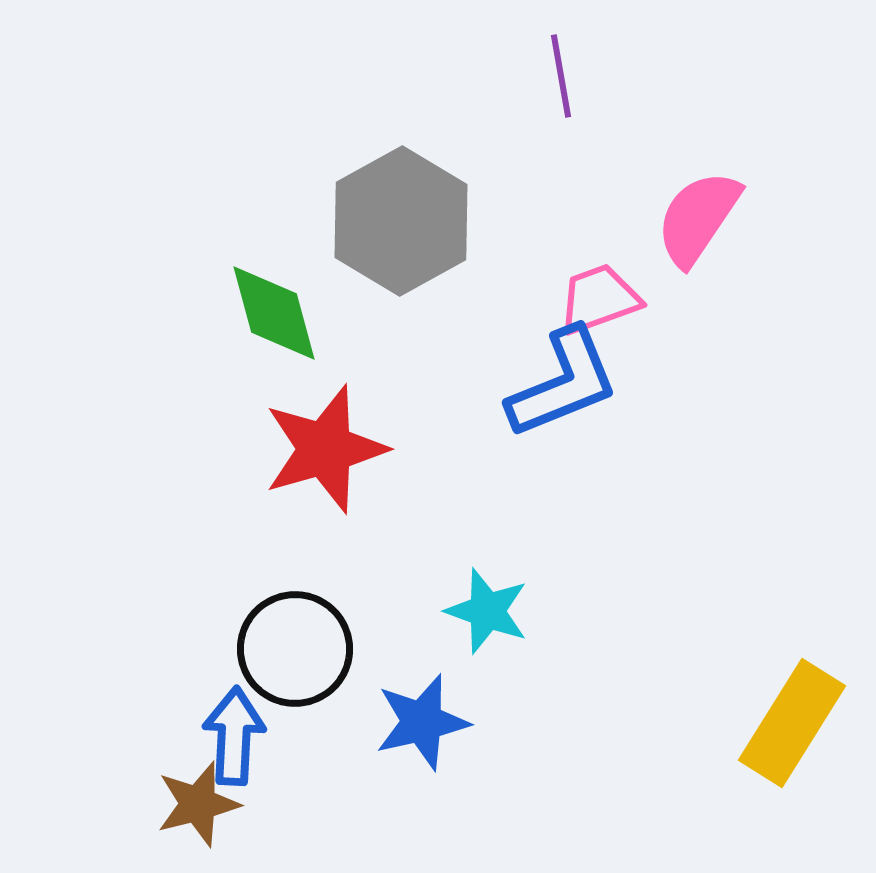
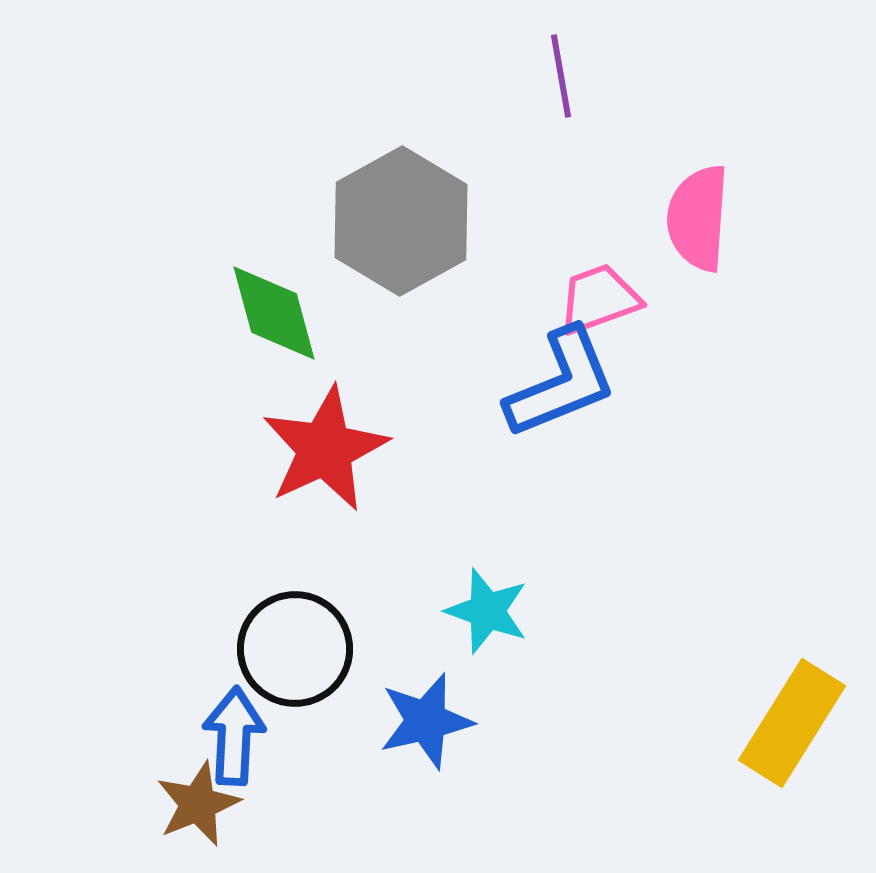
pink semicircle: rotated 30 degrees counterclockwise
blue L-shape: moved 2 px left
red star: rotated 9 degrees counterclockwise
blue star: moved 4 px right, 1 px up
brown star: rotated 8 degrees counterclockwise
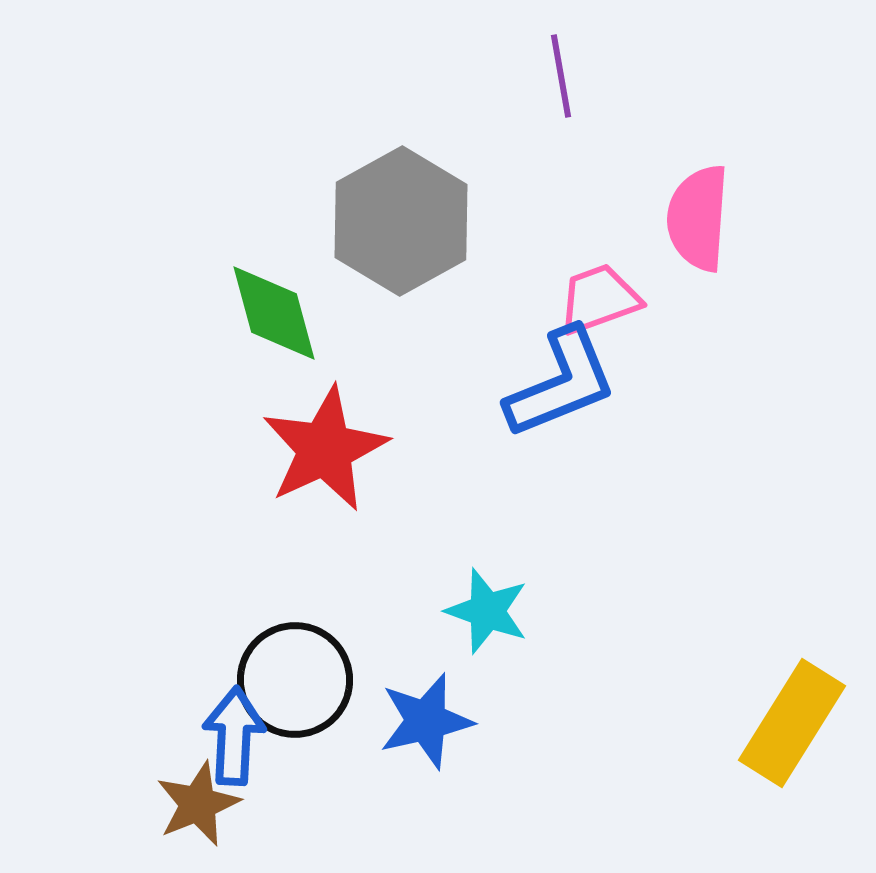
black circle: moved 31 px down
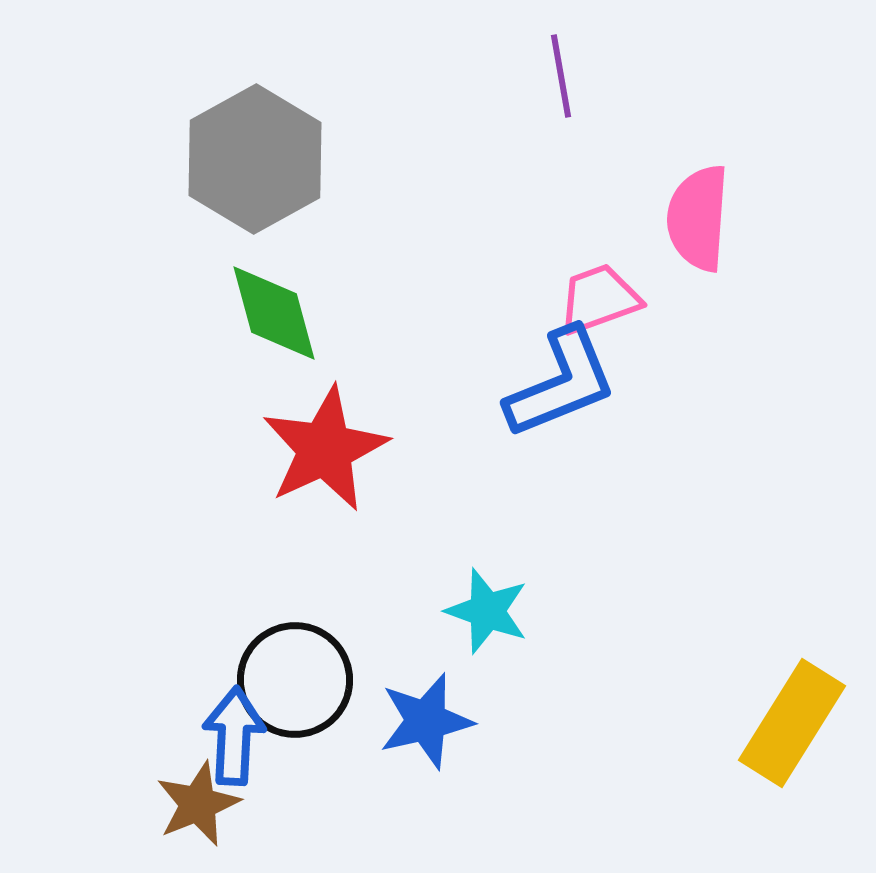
gray hexagon: moved 146 px left, 62 px up
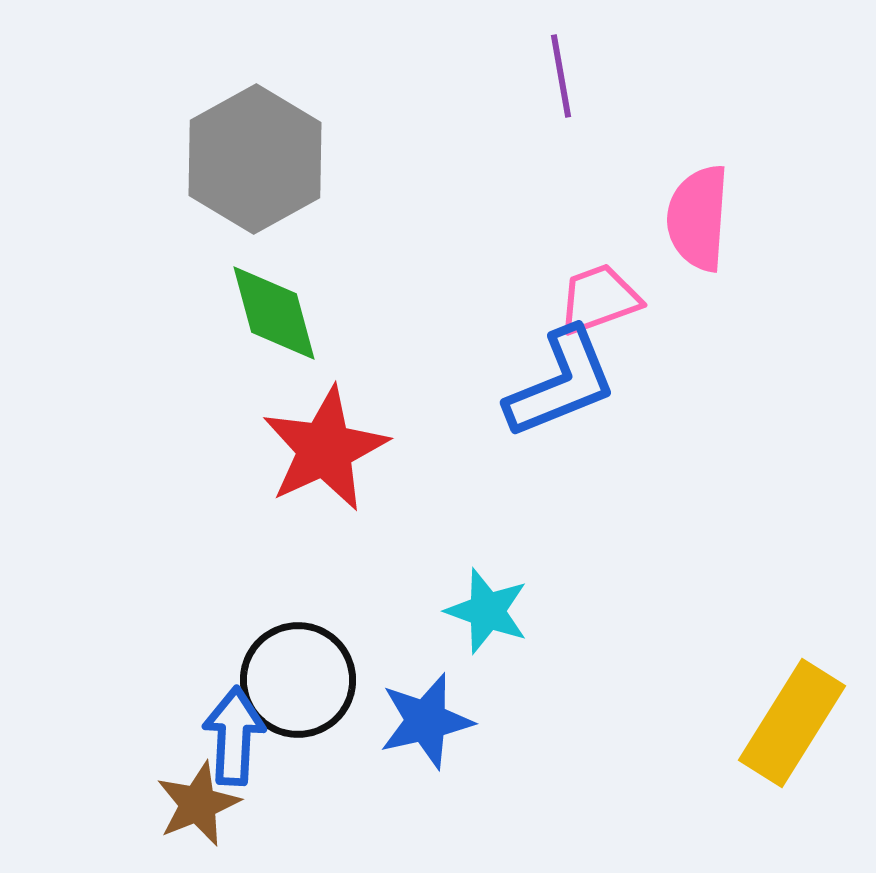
black circle: moved 3 px right
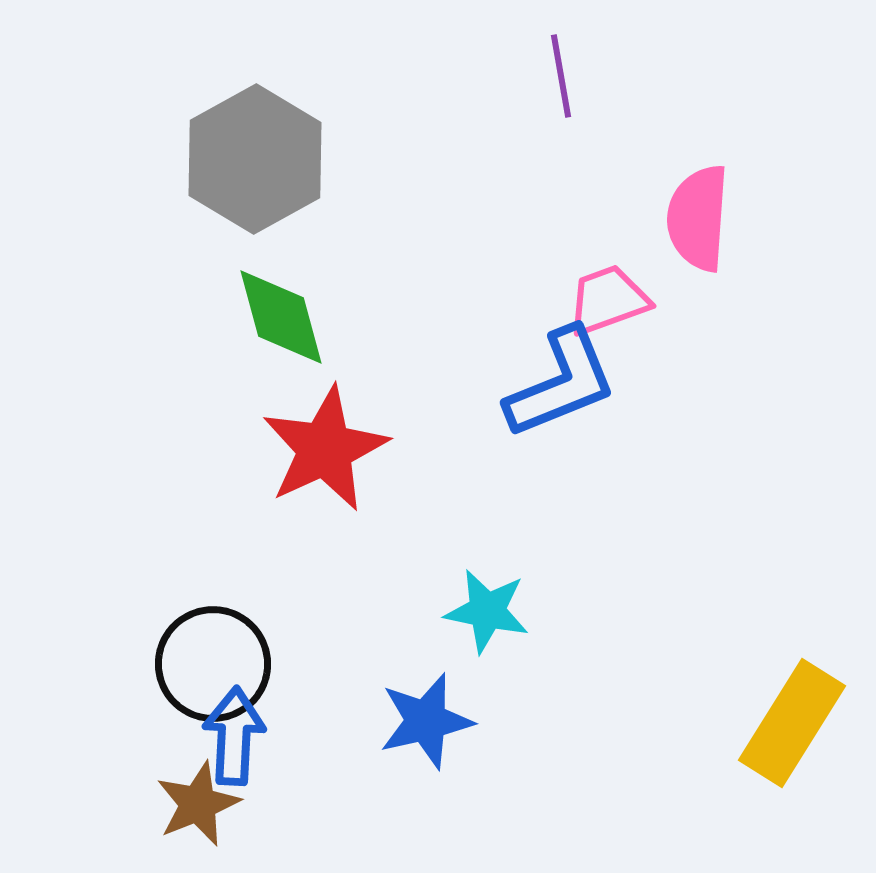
pink trapezoid: moved 9 px right, 1 px down
green diamond: moved 7 px right, 4 px down
cyan star: rotated 8 degrees counterclockwise
black circle: moved 85 px left, 16 px up
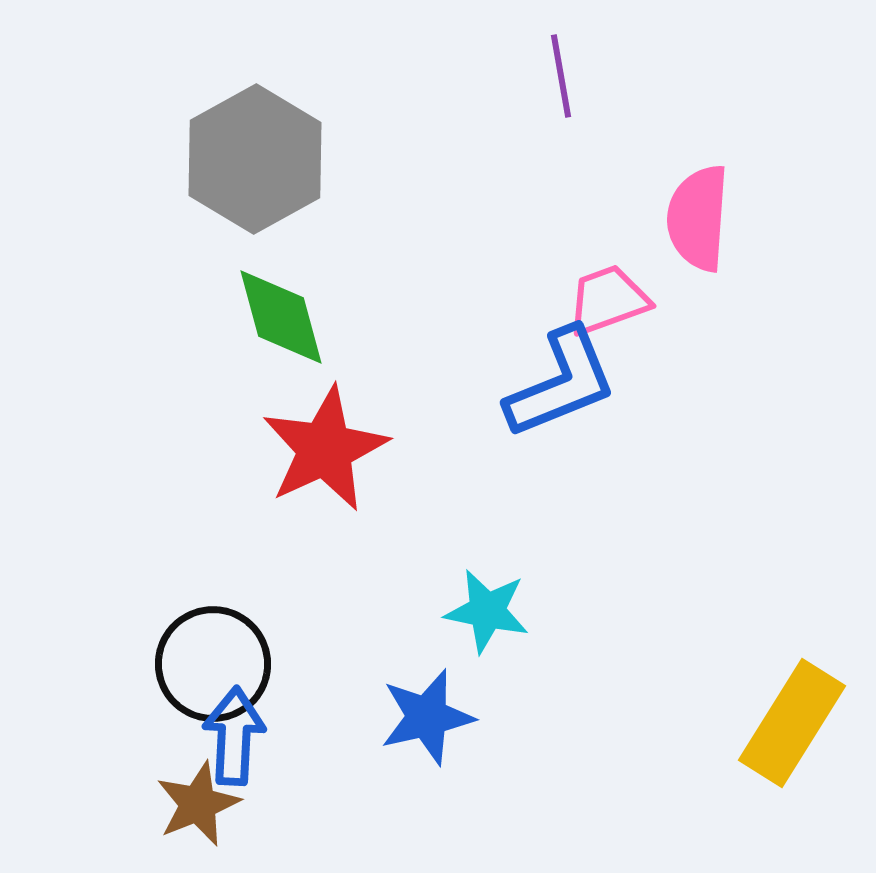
blue star: moved 1 px right, 4 px up
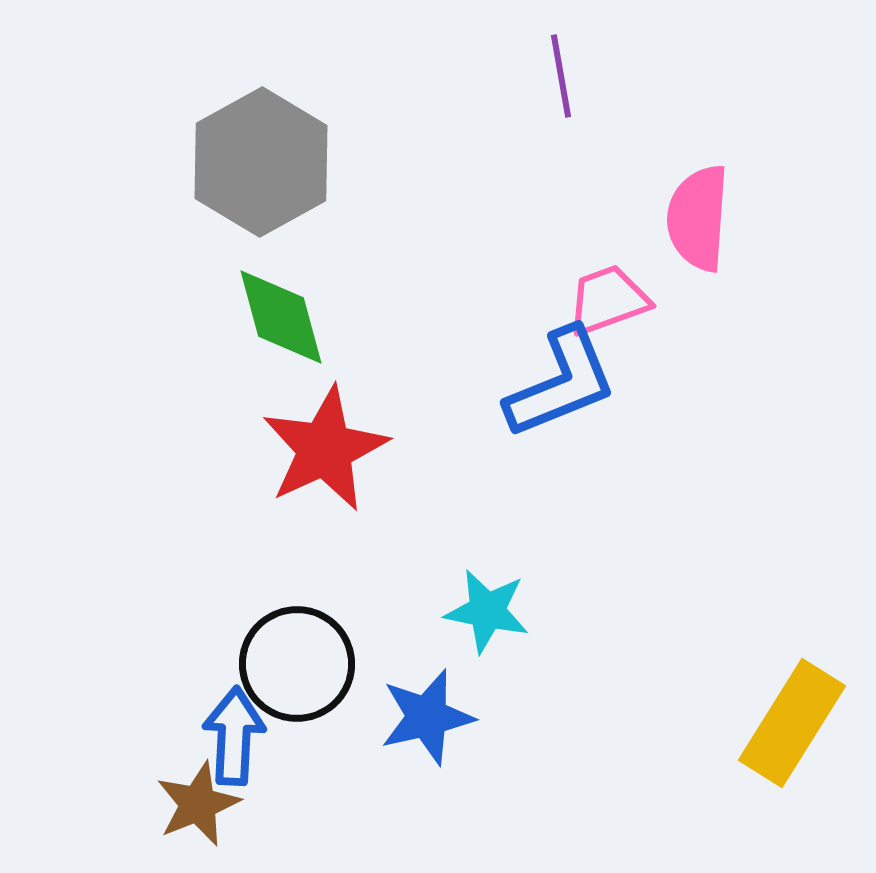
gray hexagon: moved 6 px right, 3 px down
black circle: moved 84 px right
